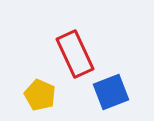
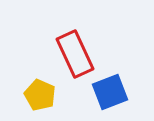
blue square: moved 1 px left
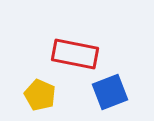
red rectangle: rotated 54 degrees counterclockwise
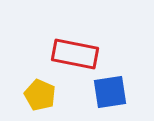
blue square: rotated 12 degrees clockwise
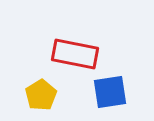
yellow pentagon: moved 1 px right; rotated 16 degrees clockwise
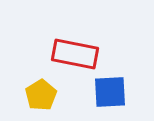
blue square: rotated 6 degrees clockwise
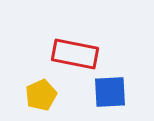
yellow pentagon: rotated 8 degrees clockwise
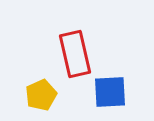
red rectangle: rotated 66 degrees clockwise
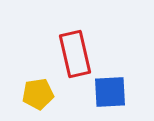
yellow pentagon: moved 3 px left, 1 px up; rotated 16 degrees clockwise
